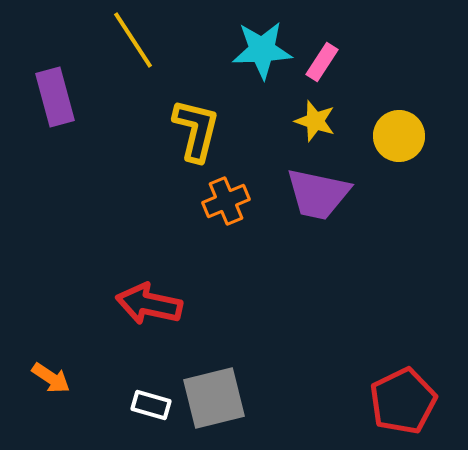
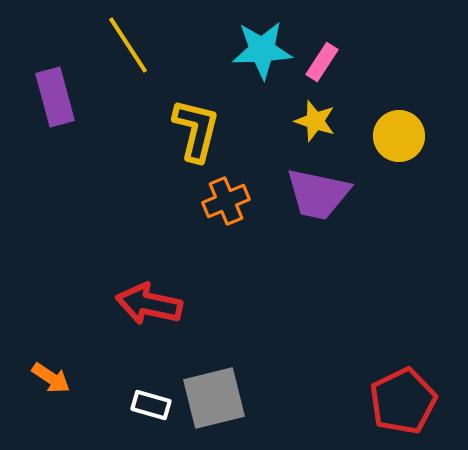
yellow line: moved 5 px left, 5 px down
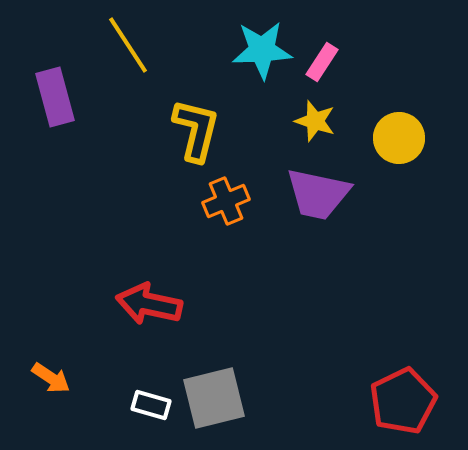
yellow circle: moved 2 px down
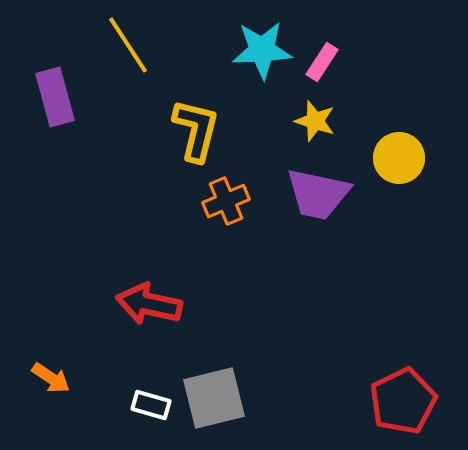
yellow circle: moved 20 px down
